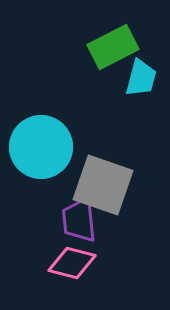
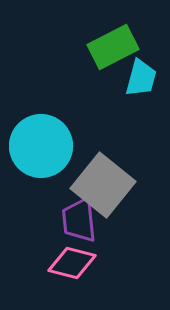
cyan circle: moved 1 px up
gray square: rotated 20 degrees clockwise
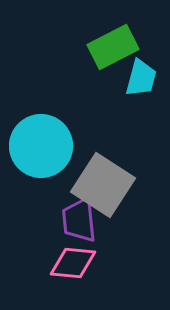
gray square: rotated 6 degrees counterclockwise
pink diamond: moved 1 px right; rotated 9 degrees counterclockwise
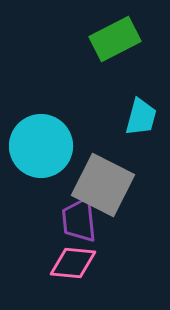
green rectangle: moved 2 px right, 8 px up
cyan trapezoid: moved 39 px down
gray square: rotated 6 degrees counterclockwise
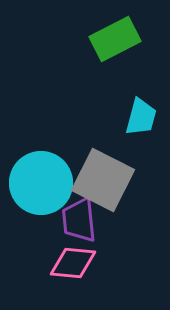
cyan circle: moved 37 px down
gray square: moved 5 px up
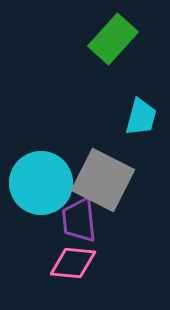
green rectangle: moved 2 px left; rotated 21 degrees counterclockwise
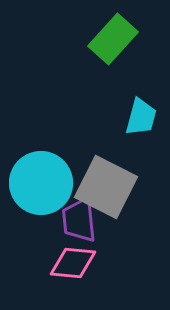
gray square: moved 3 px right, 7 px down
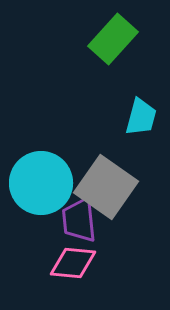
gray square: rotated 8 degrees clockwise
